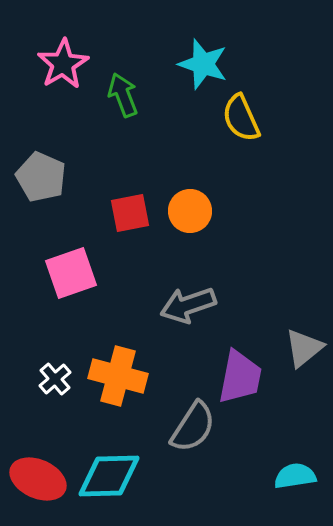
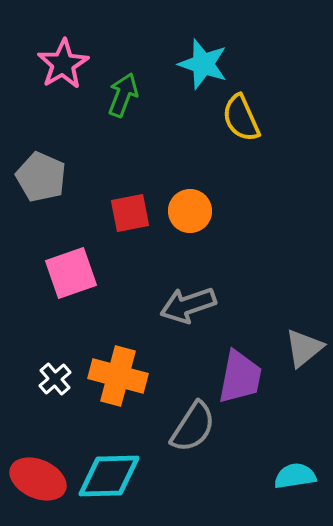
green arrow: rotated 42 degrees clockwise
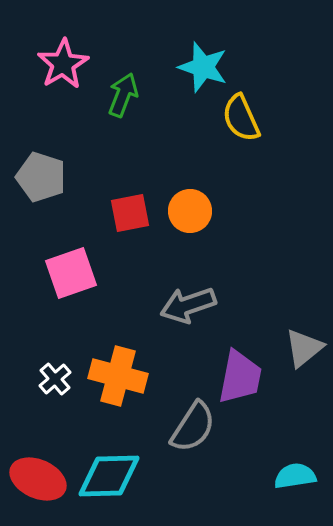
cyan star: moved 3 px down
gray pentagon: rotated 6 degrees counterclockwise
